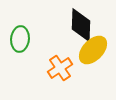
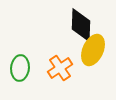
green ellipse: moved 29 px down
yellow ellipse: rotated 20 degrees counterclockwise
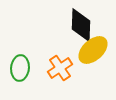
yellow ellipse: rotated 24 degrees clockwise
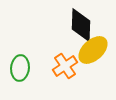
orange cross: moved 5 px right, 2 px up
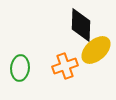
yellow ellipse: moved 3 px right
orange cross: rotated 15 degrees clockwise
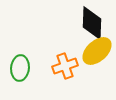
black diamond: moved 11 px right, 2 px up
yellow ellipse: moved 1 px right, 1 px down
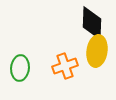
yellow ellipse: rotated 40 degrees counterclockwise
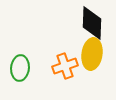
yellow ellipse: moved 5 px left, 3 px down
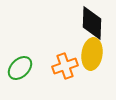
green ellipse: rotated 40 degrees clockwise
